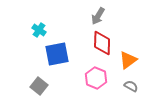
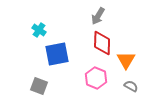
orange triangle: moved 2 px left; rotated 24 degrees counterclockwise
gray square: rotated 18 degrees counterclockwise
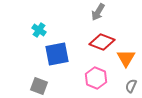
gray arrow: moved 4 px up
red diamond: moved 1 px up; rotated 70 degrees counterclockwise
orange triangle: moved 2 px up
gray semicircle: rotated 96 degrees counterclockwise
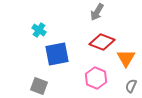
gray arrow: moved 1 px left
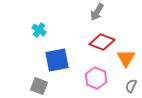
blue square: moved 6 px down
